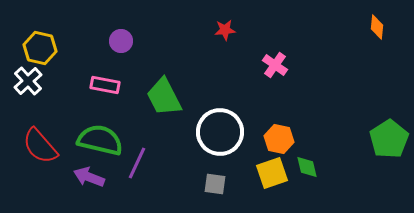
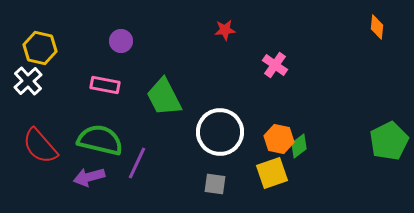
green pentagon: moved 2 px down; rotated 6 degrees clockwise
green diamond: moved 8 px left, 21 px up; rotated 65 degrees clockwise
purple arrow: rotated 36 degrees counterclockwise
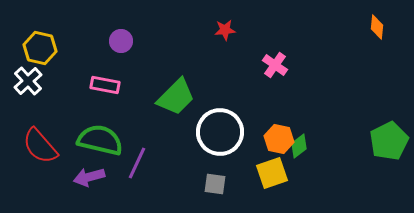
green trapezoid: moved 12 px right; rotated 108 degrees counterclockwise
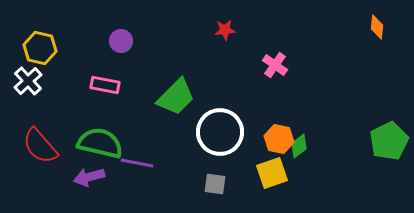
green semicircle: moved 3 px down
purple line: rotated 76 degrees clockwise
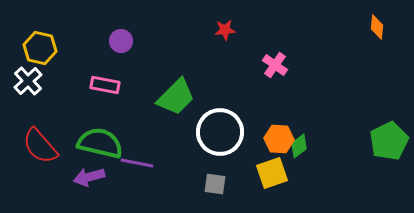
orange hexagon: rotated 8 degrees counterclockwise
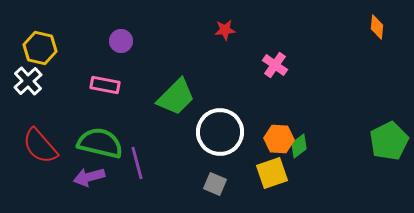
purple line: rotated 64 degrees clockwise
gray square: rotated 15 degrees clockwise
